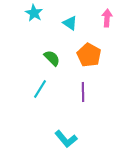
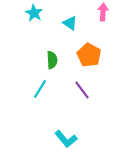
pink arrow: moved 4 px left, 6 px up
green semicircle: moved 2 px down; rotated 42 degrees clockwise
purple line: moved 1 px left, 2 px up; rotated 36 degrees counterclockwise
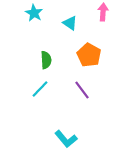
green semicircle: moved 6 px left
cyan line: rotated 12 degrees clockwise
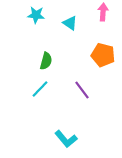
cyan star: moved 2 px right, 2 px down; rotated 24 degrees counterclockwise
orange pentagon: moved 14 px right; rotated 15 degrees counterclockwise
green semicircle: moved 1 px down; rotated 18 degrees clockwise
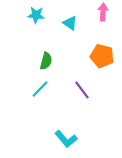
orange pentagon: moved 1 px left, 1 px down
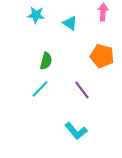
cyan L-shape: moved 10 px right, 8 px up
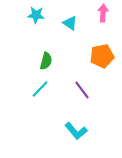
pink arrow: moved 1 px down
orange pentagon: rotated 25 degrees counterclockwise
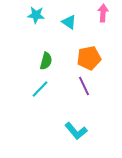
cyan triangle: moved 1 px left, 1 px up
orange pentagon: moved 13 px left, 2 px down
purple line: moved 2 px right, 4 px up; rotated 12 degrees clockwise
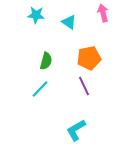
pink arrow: rotated 18 degrees counterclockwise
cyan L-shape: moved 1 px up; rotated 100 degrees clockwise
